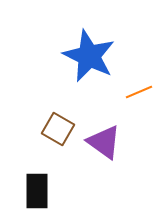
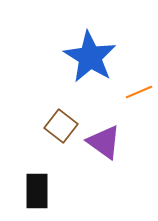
blue star: moved 1 px right, 1 px down; rotated 6 degrees clockwise
brown square: moved 3 px right, 3 px up; rotated 8 degrees clockwise
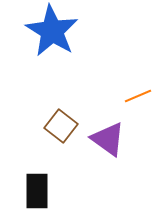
blue star: moved 38 px left, 26 px up
orange line: moved 1 px left, 4 px down
purple triangle: moved 4 px right, 3 px up
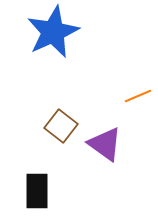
blue star: moved 1 px right, 1 px down; rotated 16 degrees clockwise
purple triangle: moved 3 px left, 5 px down
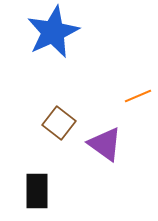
brown square: moved 2 px left, 3 px up
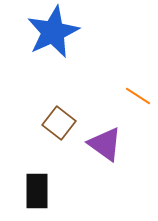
orange line: rotated 56 degrees clockwise
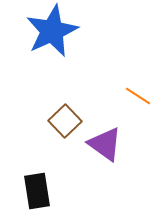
blue star: moved 1 px left, 1 px up
brown square: moved 6 px right, 2 px up; rotated 8 degrees clockwise
black rectangle: rotated 9 degrees counterclockwise
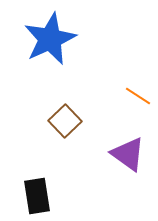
blue star: moved 2 px left, 8 px down
purple triangle: moved 23 px right, 10 px down
black rectangle: moved 5 px down
